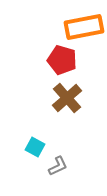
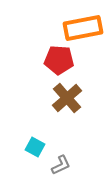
orange rectangle: moved 1 px left, 1 px down
red pentagon: moved 3 px left; rotated 12 degrees counterclockwise
gray L-shape: moved 3 px right, 1 px up
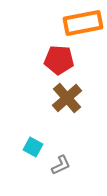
orange rectangle: moved 5 px up
cyan square: moved 2 px left
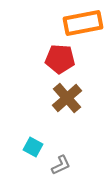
red pentagon: moved 1 px right, 1 px up
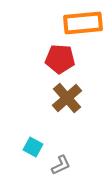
orange rectangle: rotated 6 degrees clockwise
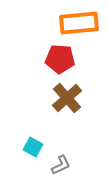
orange rectangle: moved 4 px left
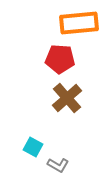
gray L-shape: moved 3 px left; rotated 55 degrees clockwise
